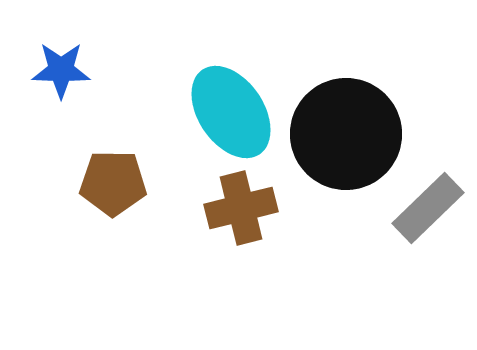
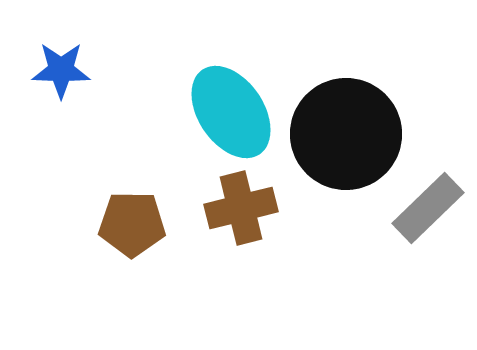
brown pentagon: moved 19 px right, 41 px down
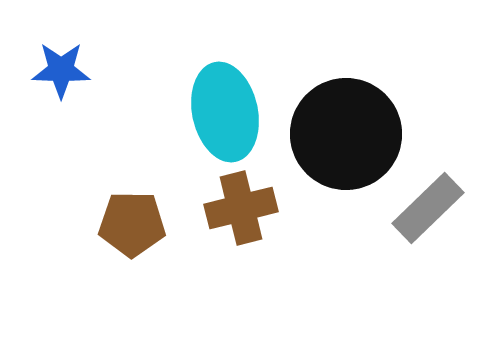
cyan ellipse: moved 6 px left; rotated 22 degrees clockwise
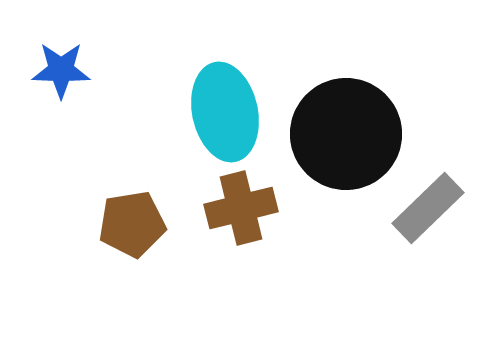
brown pentagon: rotated 10 degrees counterclockwise
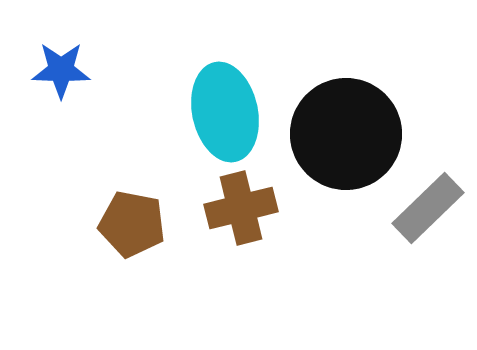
brown pentagon: rotated 20 degrees clockwise
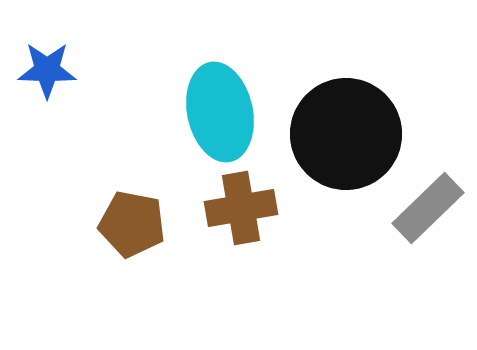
blue star: moved 14 px left
cyan ellipse: moved 5 px left
brown cross: rotated 4 degrees clockwise
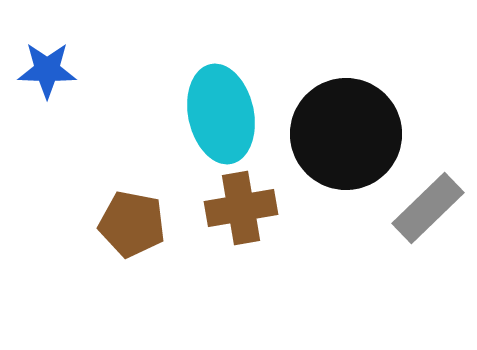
cyan ellipse: moved 1 px right, 2 px down
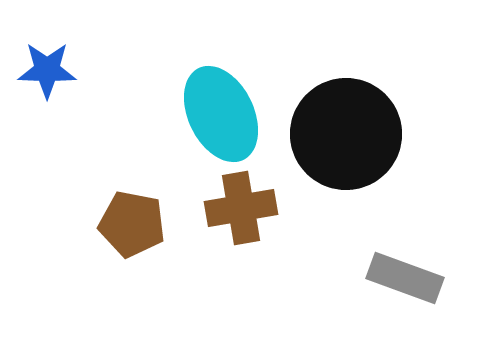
cyan ellipse: rotated 14 degrees counterclockwise
gray rectangle: moved 23 px left, 70 px down; rotated 64 degrees clockwise
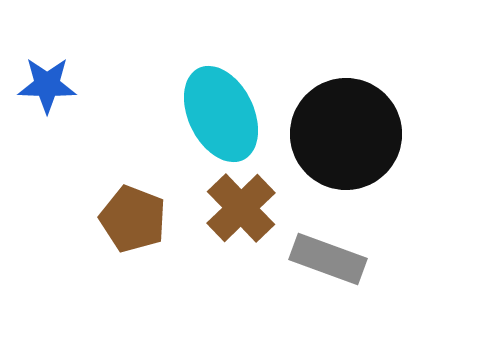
blue star: moved 15 px down
brown cross: rotated 34 degrees counterclockwise
brown pentagon: moved 1 px right, 5 px up; rotated 10 degrees clockwise
gray rectangle: moved 77 px left, 19 px up
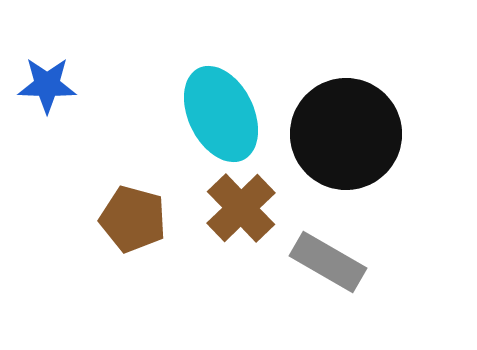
brown pentagon: rotated 6 degrees counterclockwise
gray rectangle: moved 3 px down; rotated 10 degrees clockwise
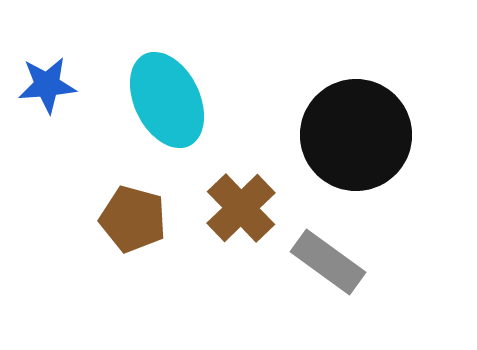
blue star: rotated 6 degrees counterclockwise
cyan ellipse: moved 54 px left, 14 px up
black circle: moved 10 px right, 1 px down
gray rectangle: rotated 6 degrees clockwise
